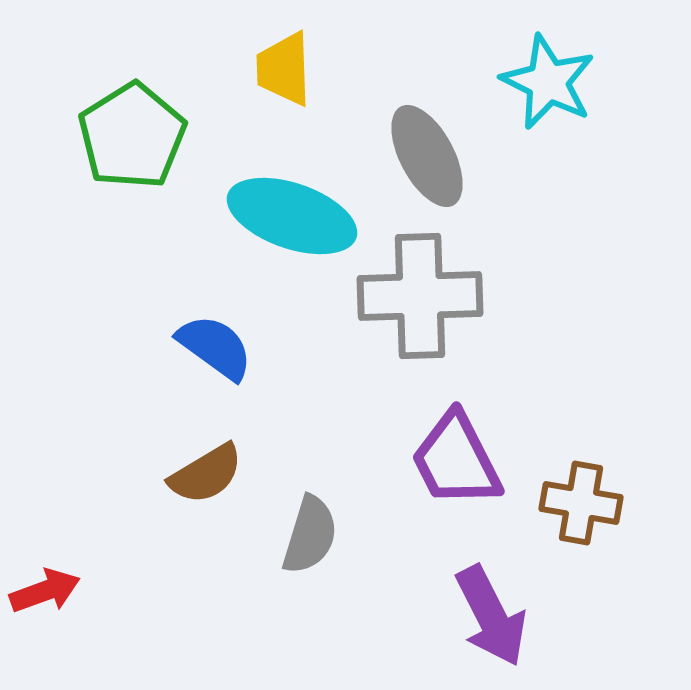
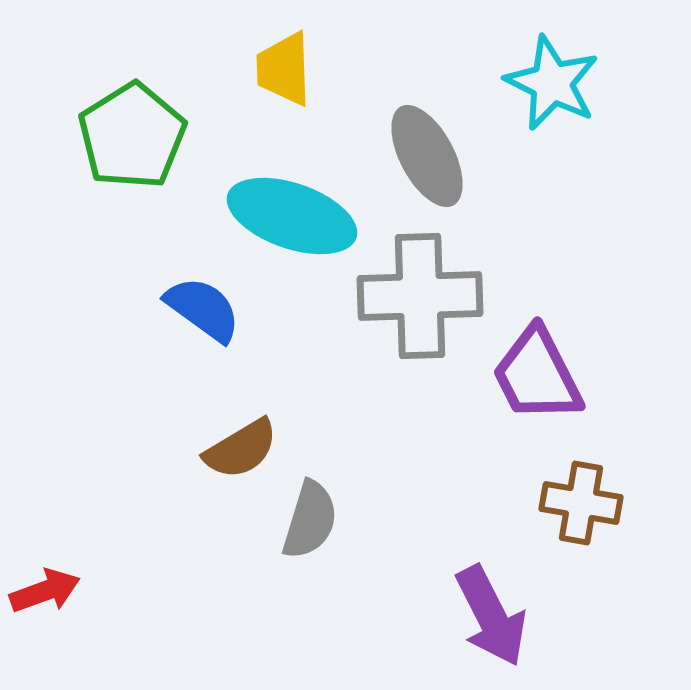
cyan star: moved 4 px right, 1 px down
blue semicircle: moved 12 px left, 38 px up
purple trapezoid: moved 81 px right, 85 px up
brown semicircle: moved 35 px right, 25 px up
gray semicircle: moved 15 px up
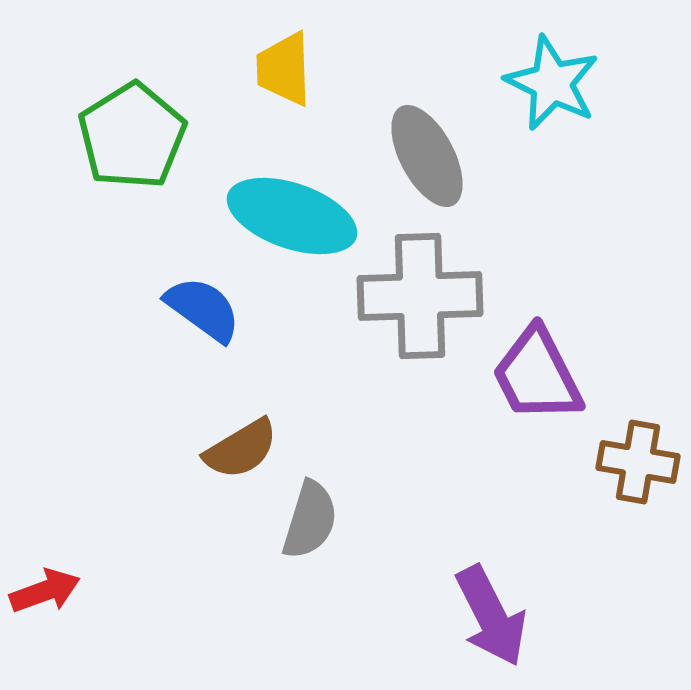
brown cross: moved 57 px right, 41 px up
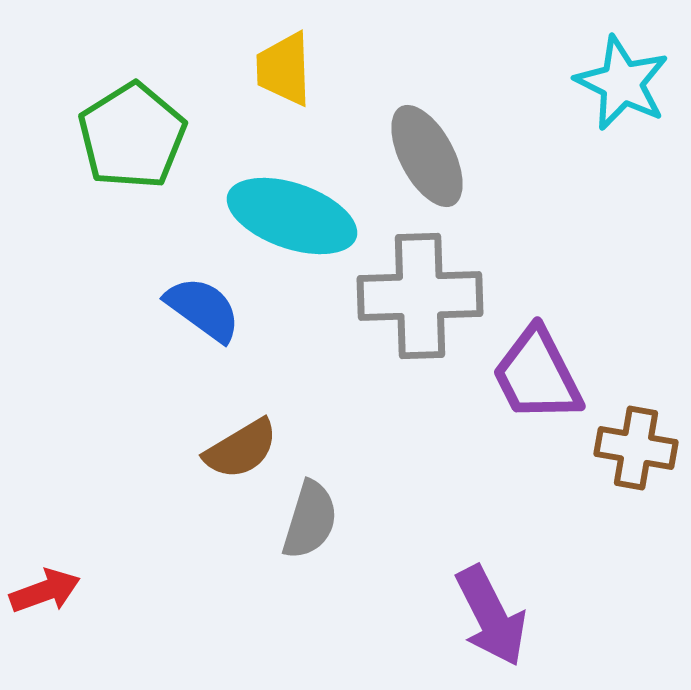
cyan star: moved 70 px right
brown cross: moved 2 px left, 14 px up
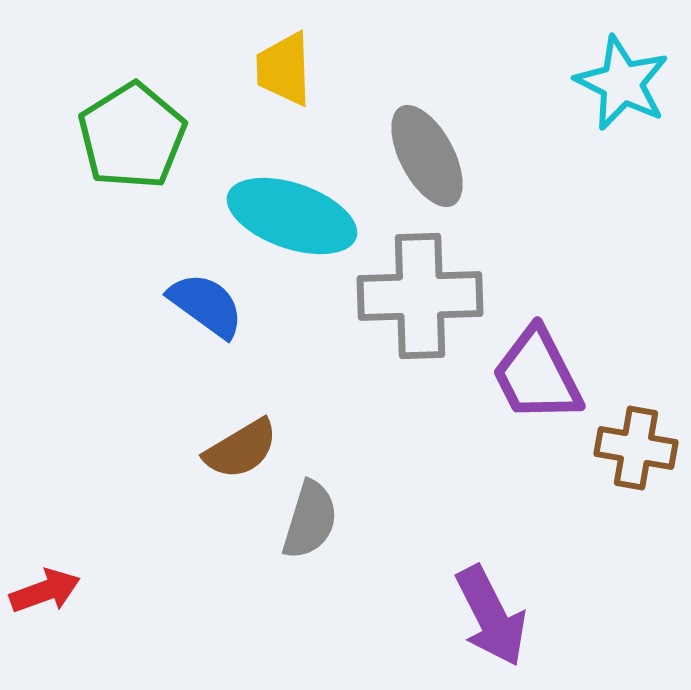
blue semicircle: moved 3 px right, 4 px up
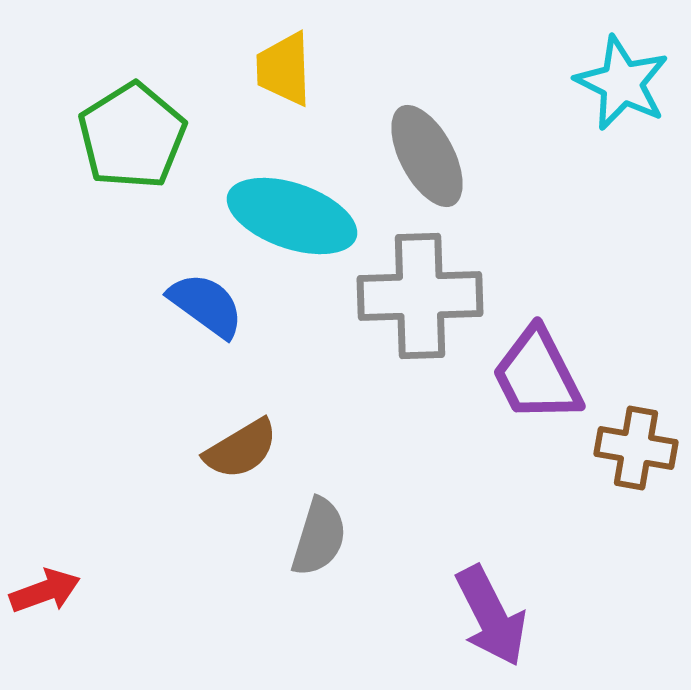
gray semicircle: moved 9 px right, 17 px down
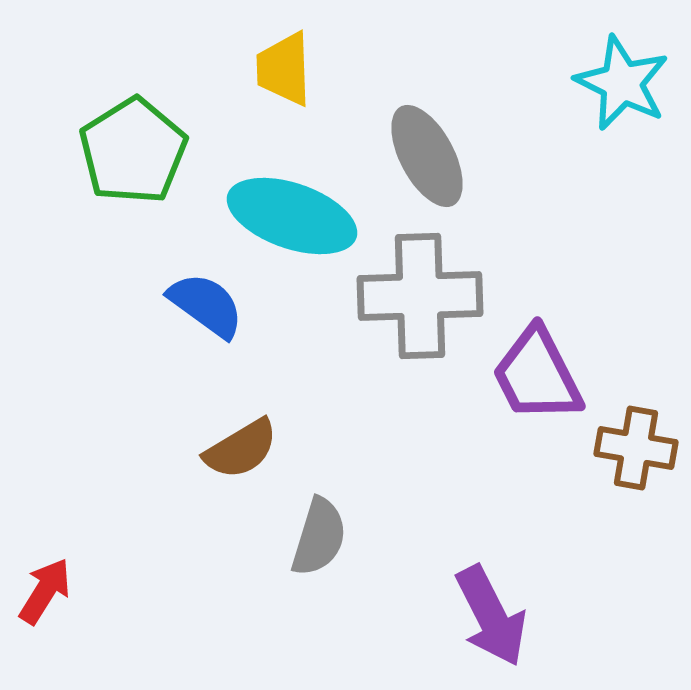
green pentagon: moved 1 px right, 15 px down
red arrow: rotated 38 degrees counterclockwise
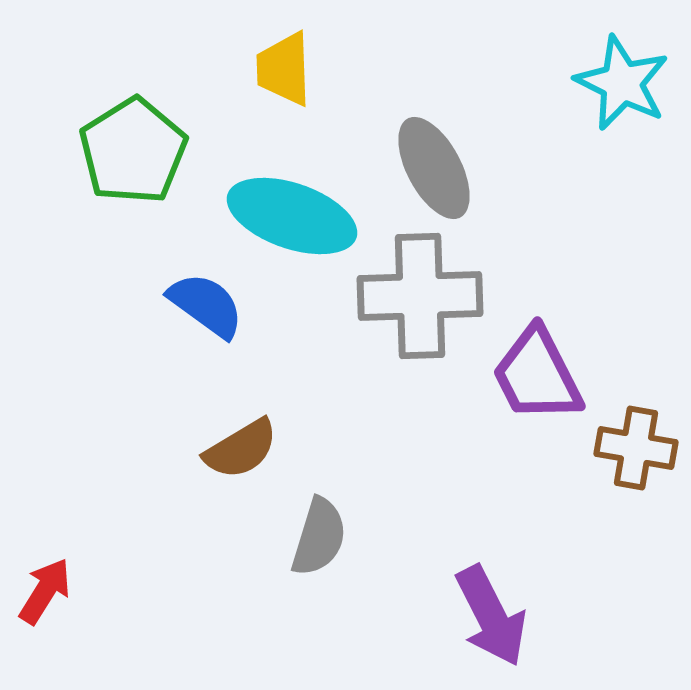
gray ellipse: moved 7 px right, 12 px down
